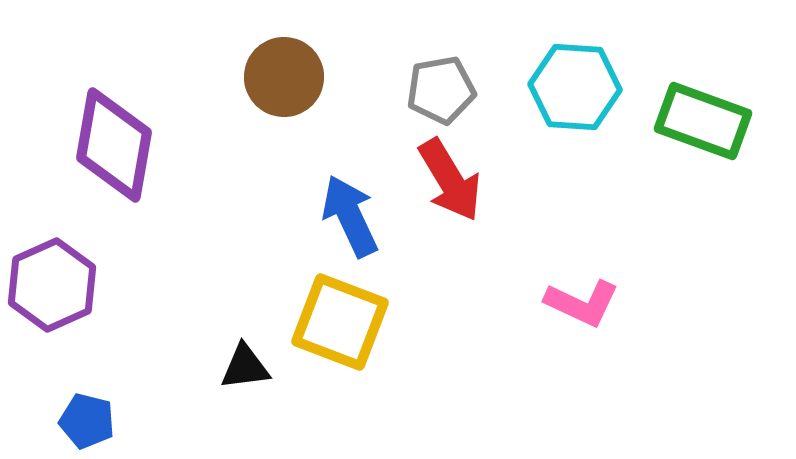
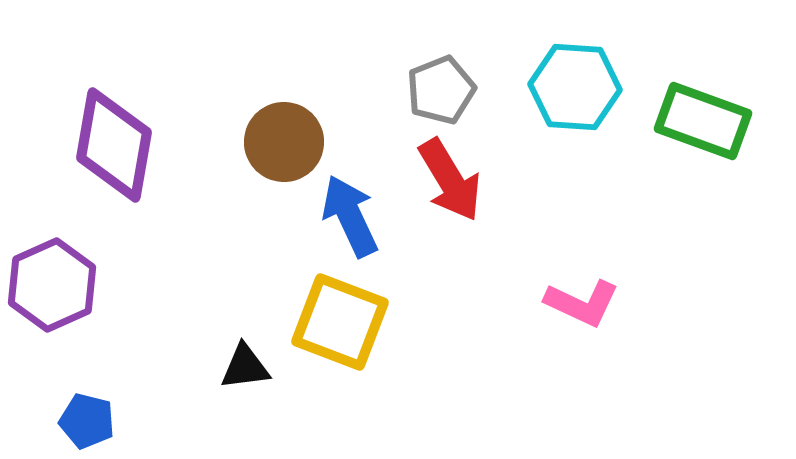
brown circle: moved 65 px down
gray pentagon: rotated 12 degrees counterclockwise
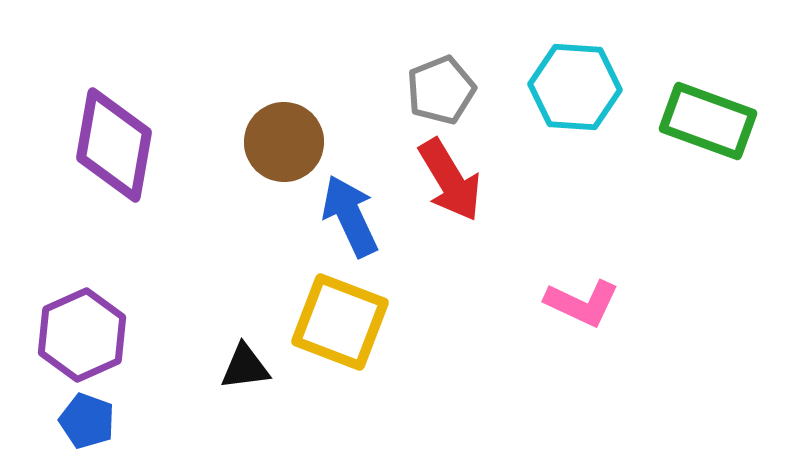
green rectangle: moved 5 px right
purple hexagon: moved 30 px right, 50 px down
blue pentagon: rotated 6 degrees clockwise
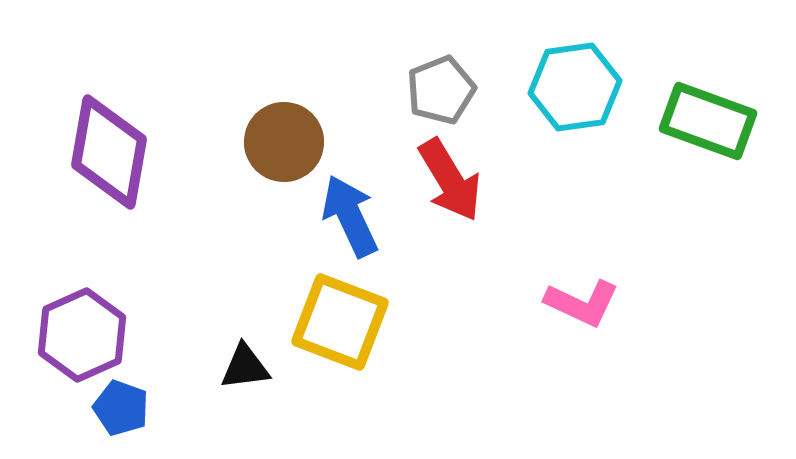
cyan hexagon: rotated 12 degrees counterclockwise
purple diamond: moved 5 px left, 7 px down
blue pentagon: moved 34 px right, 13 px up
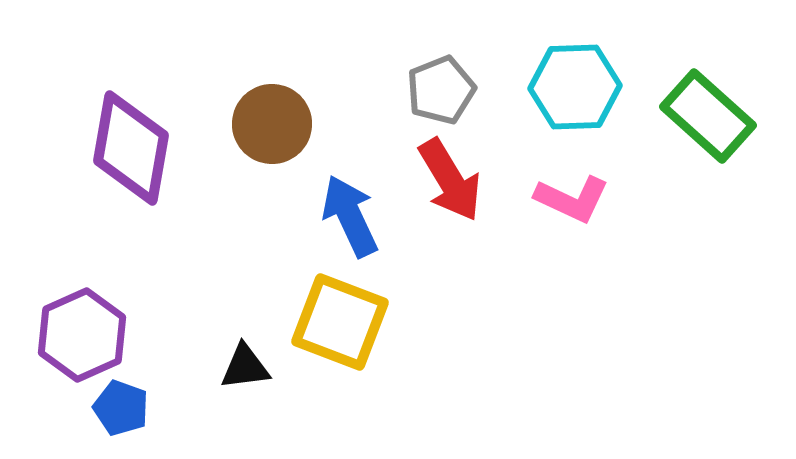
cyan hexagon: rotated 6 degrees clockwise
green rectangle: moved 5 px up; rotated 22 degrees clockwise
brown circle: moved 12 px left, 18 px up
purple diamond: moved 22 px right, 4 px up
pink L-shape: moved 10 px left, 104 px up
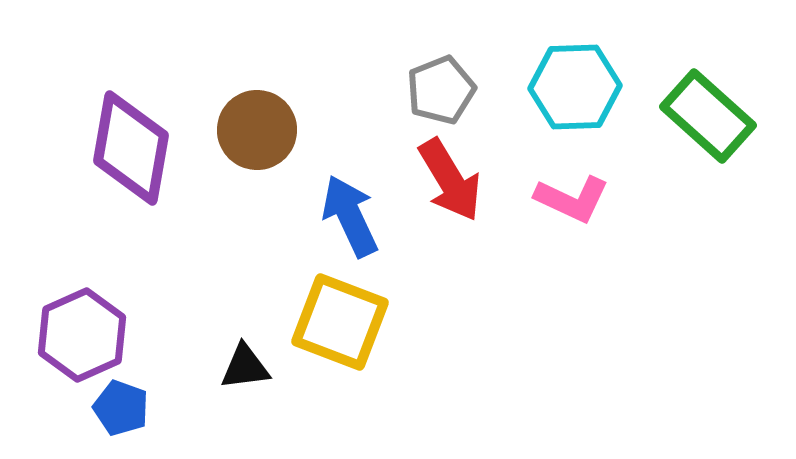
brown circle: moved 15 px left, 6 px down
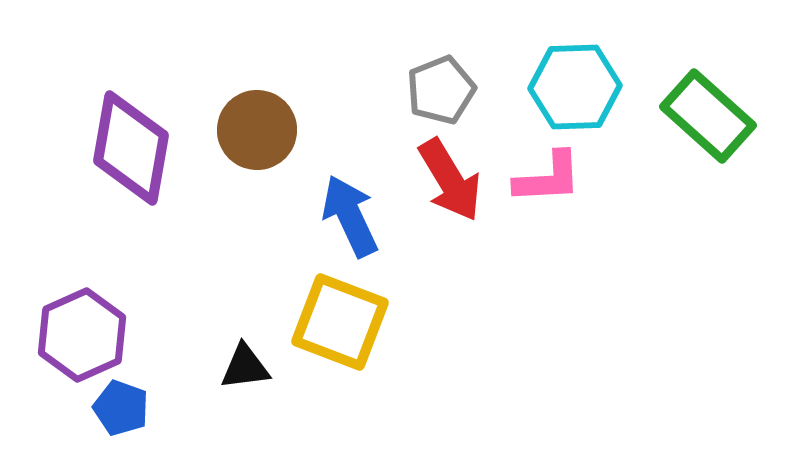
pink L-shape: moved 24 px left, 21 px up; rotated 28 degrees counterclockwise
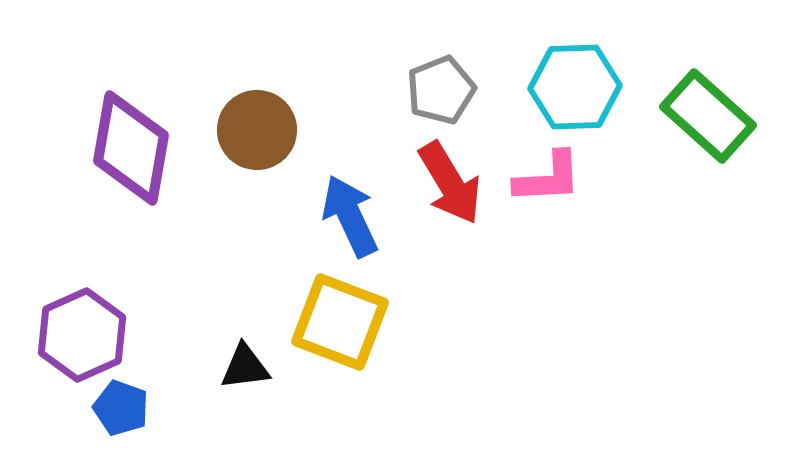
red arrow: moved 3 px down
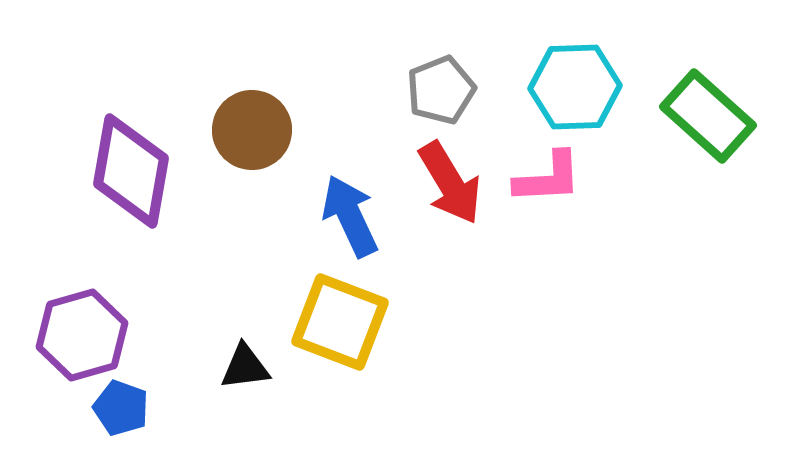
brown circle: moved 5 px left
purple diamond: moved 23 px down
purple hexagon: rotated 8 degrees clockwise
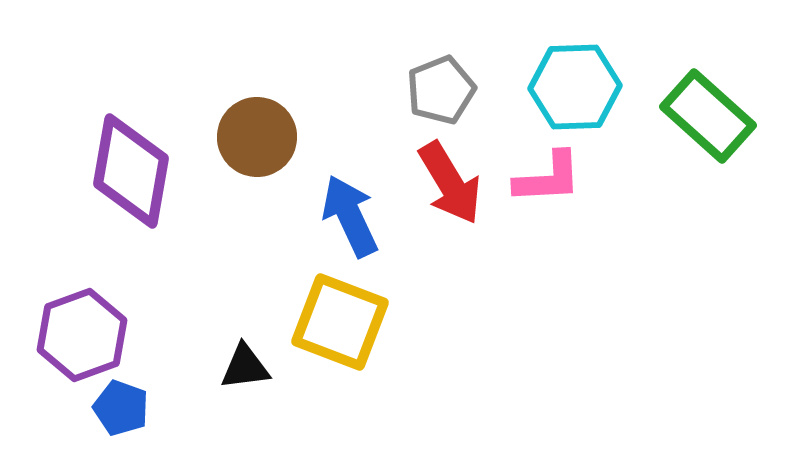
brown circle: moved 5 px right, 7 px down
purple hexagon: rotated 4 degrees counterclockwise
